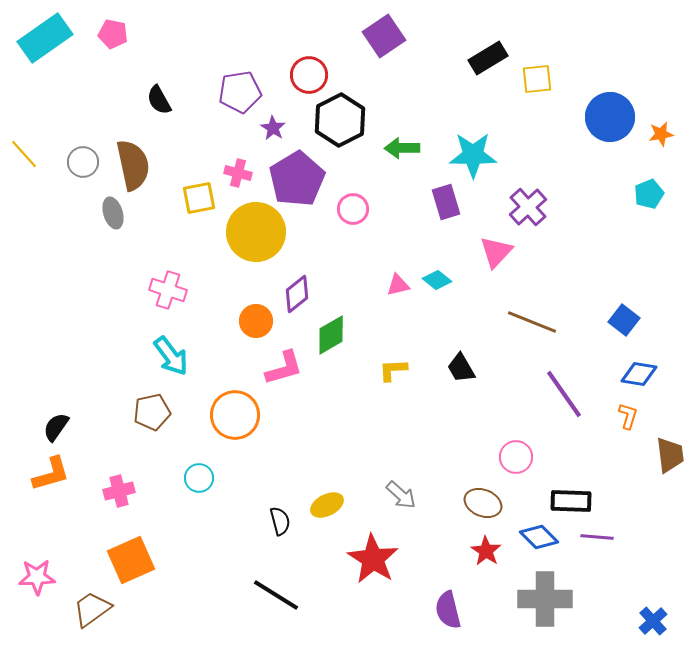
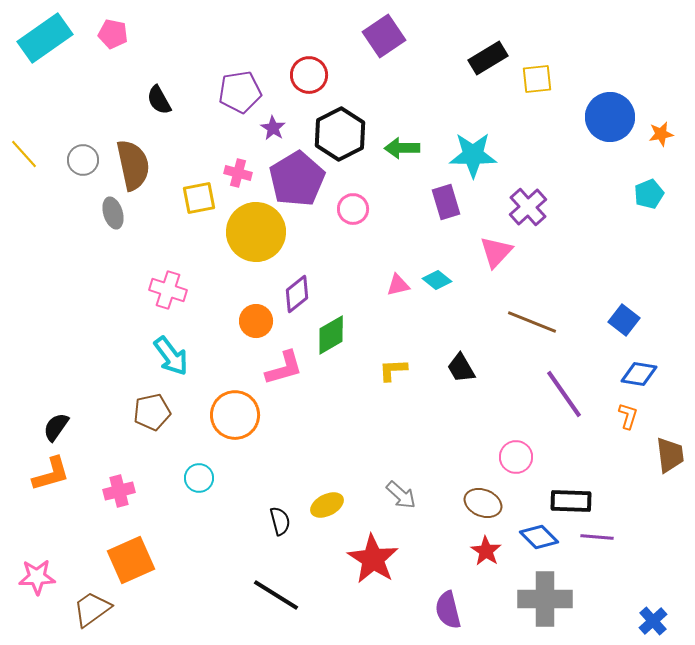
black hexagon at (340, 120): moved 14 px down
gray circle at (83, 162): moved 2 px up
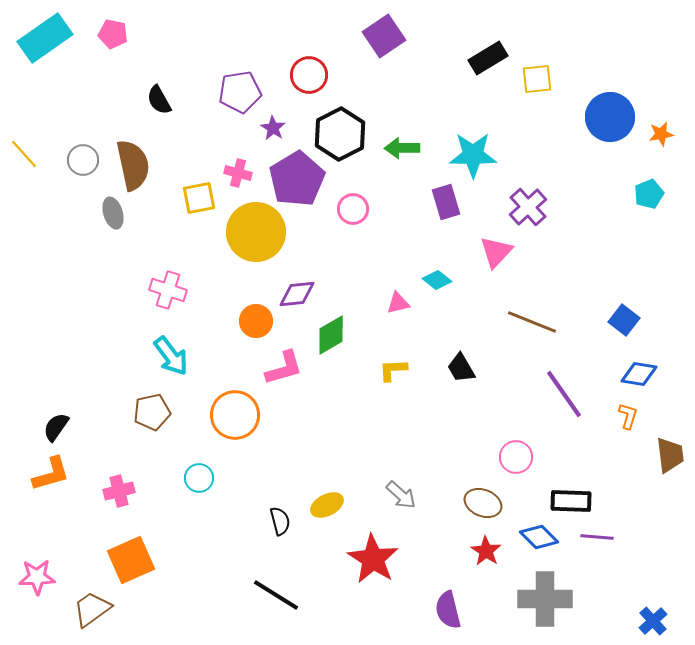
pink triangle at (398, 285): moved 18 px down
purple diamond at (297, 294): rotated 33 degrees clockwise
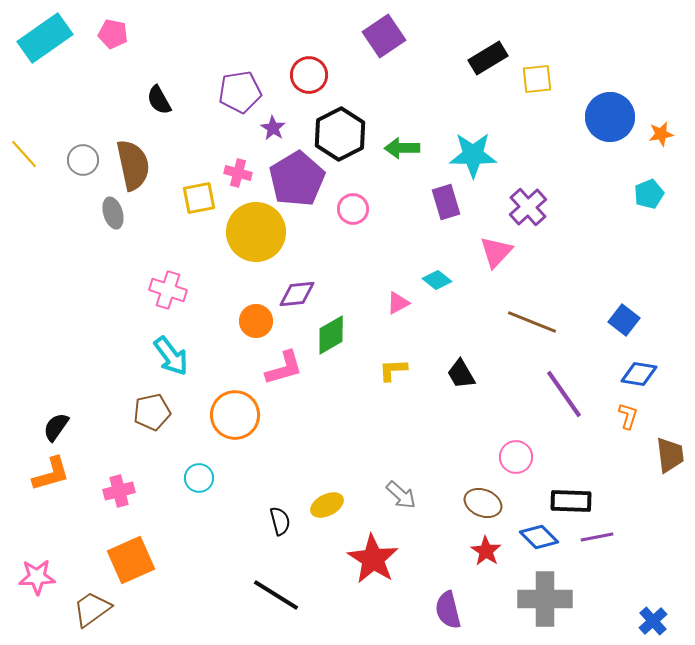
pink triangle at (398, 303): rotated 15 degrees counterclockwise
black trapezoid at (461, 368): moved 6 px down
purple line at (597, 537): rotated 16 degrees counterclockwise
